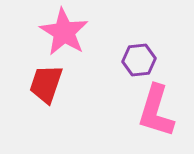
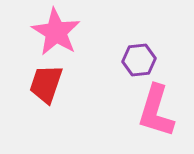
pink star: moved 8 px left
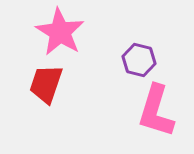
pink star: moved 4 px right
purple hexagon: rotated 20 degrees clockwise
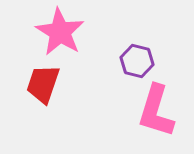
purple hexagon: moved 2 px left, 1 px down
red trapezoid: moved 3 px left
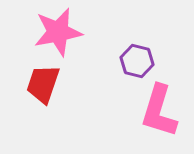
pink star: moved 2 px left; rotated 30 degrees clockwise
pink L-shape: moved 3 px right
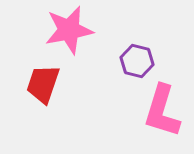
pink star: moved 11 px right, 2 px up
pink L-shape: moved 3 px right
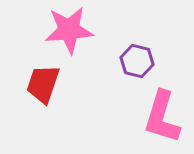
pink star: rotated 6 degrees clockwise
pink L-shape: moved 6 px down
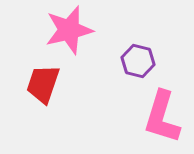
pink star: rotated 9 degrees counterclockwise
purple hexagon: moved 1 px right
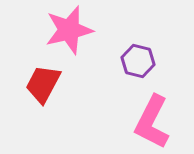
red trapezoid: rotated 9 degrees clockwise
pink L-shape: moved 10 px left, 5 px down; rotated 10 degrees clockwise
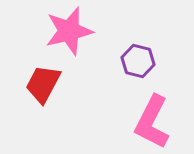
pink star: moved 1 px down
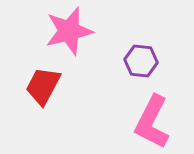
purple hexagon: moved 3 px right; rotated 8 degrees counterclockwise
red trapezoid: moved 2 px down
